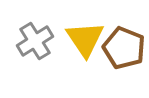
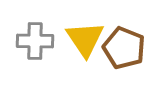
gray cross: rotated 33 degrees clockwise
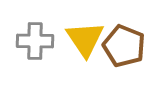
brown pentagon: moved 2 px up
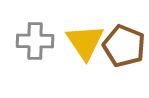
yellow triangle: moved 3 px down
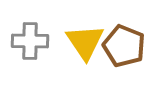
gray cross: moved 5 px left
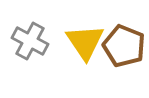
gray cross: rotated 27 degrees clockwise
